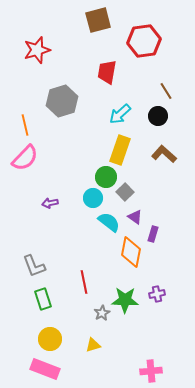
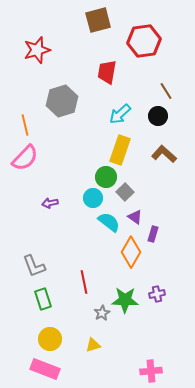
orange diamond: rotated 20 degrees clockwise
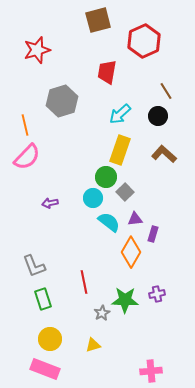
red hexagon: rotated 16 degrees counterclockwise
pink semicircle: moved 2 px right, 1 px up
purple triangle: moved 2 px down; rotated 42 degrees counterclockwise
